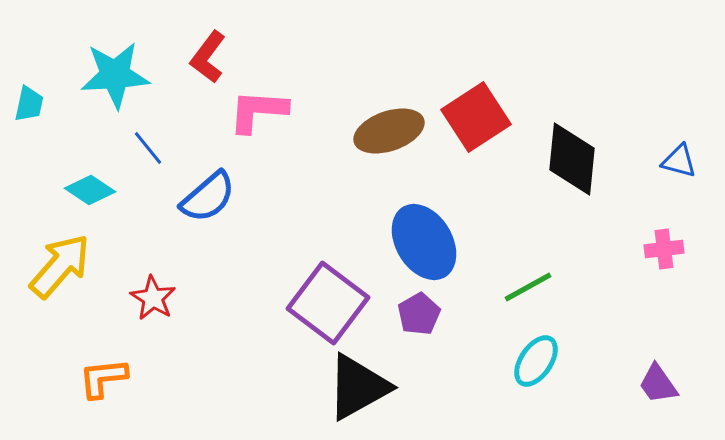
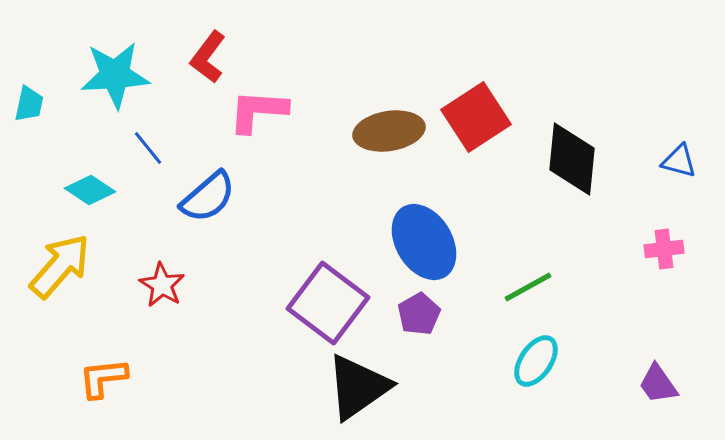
brown ellipse: rotated 10 degrees clockwise
red star: moved 9 px right, 13 px up
black triangle: rotated 6 degrees counterclockwise
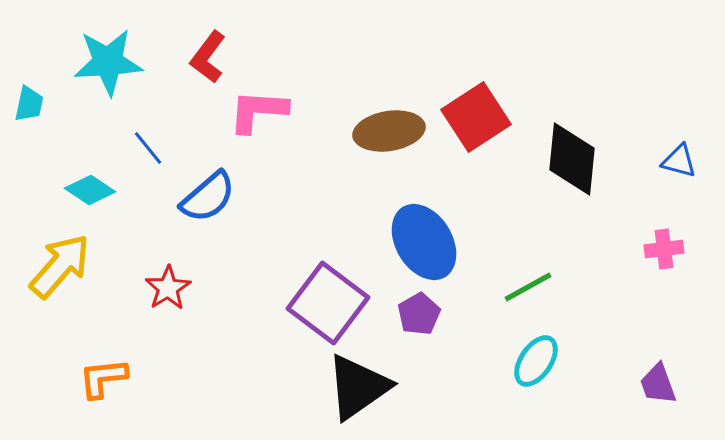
cyan star: moved 7 px left, 13 px up
red star: moved 6 px right, 3 px down; rotated 9 degrees clockwise
purple trapezoid: rotated 15 degrees clockwise
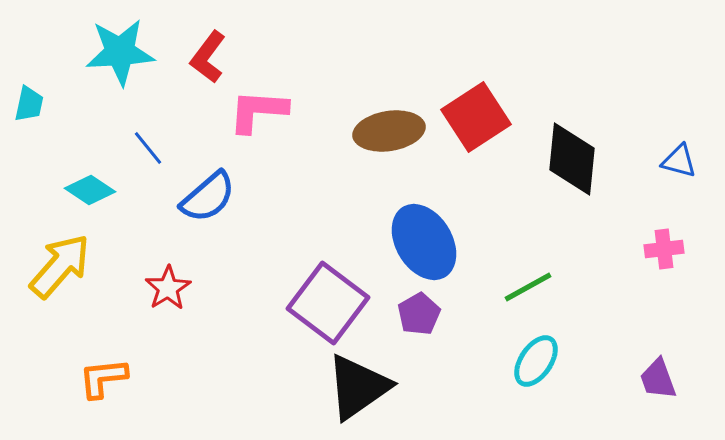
cyan star: moved 12 px right, 10 px up
purple trapezoid: moved 5 px up
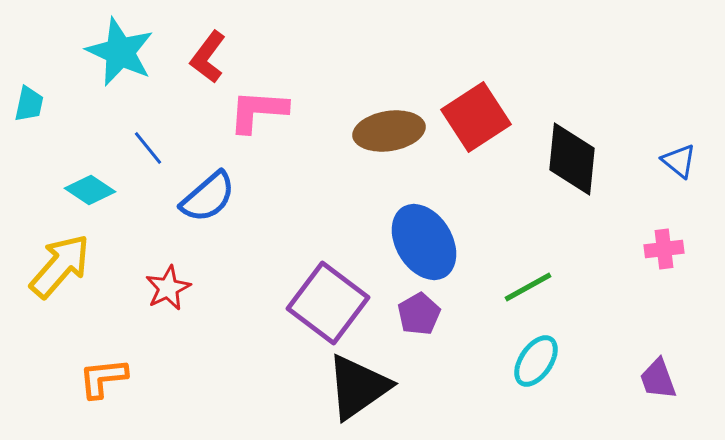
cyan star: rotated 28 degrees clockwise
blue triangle: rotated 24 degrees clockwise
red star: rotated 6 degrees clockwise
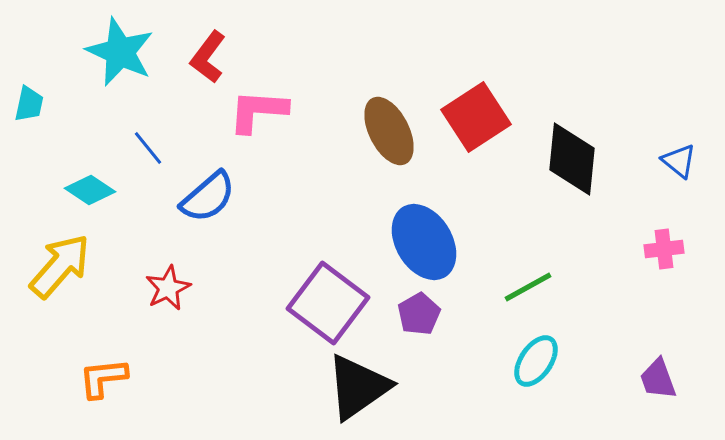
brown ellipse: rotated 72 degrees clockwise
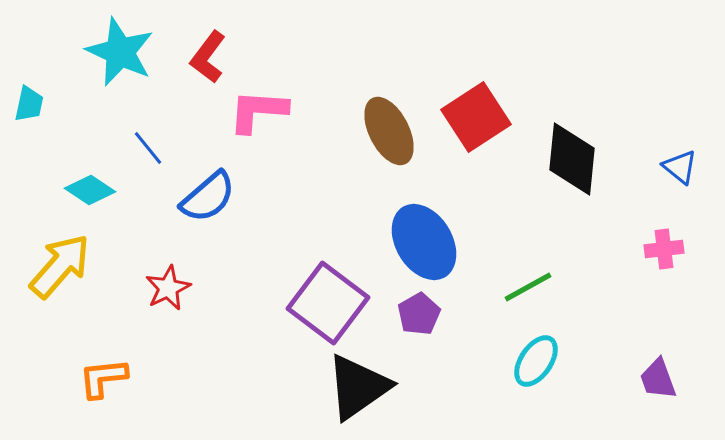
blue triangle: moved 1 px right, 6 px down
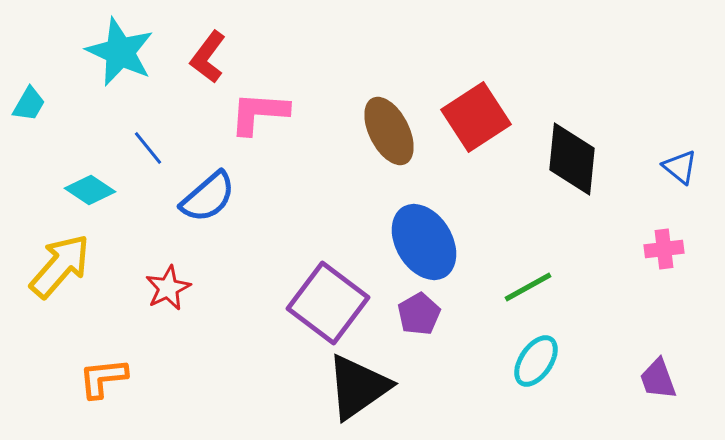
cyan trapezoid: rotated 18 degrees clockwise
pink L-shape: moved 1 px right, 2 px down
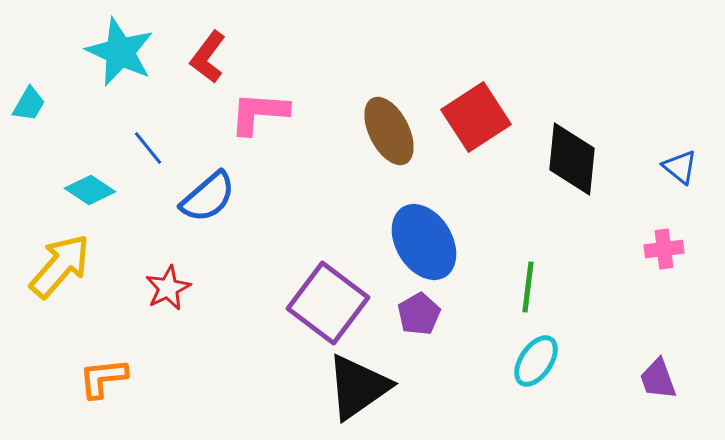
green line: rotated 54 degrees counterclockwise
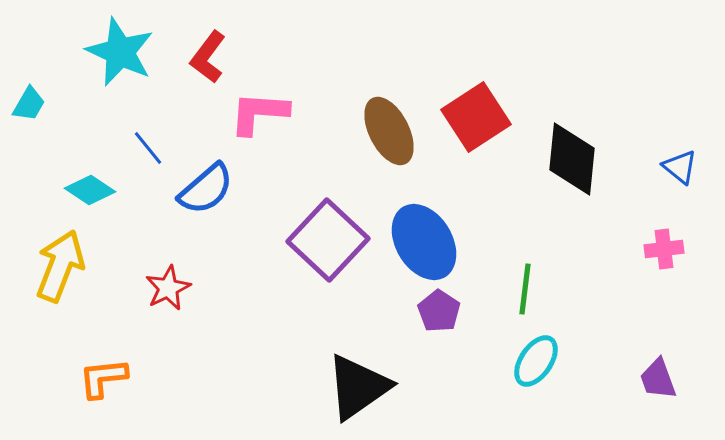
blue semicircle: moved 2 px left, 8 px up
yellow arrow: rotated 20 degrees counterclockwise
green line: moved 3 px left, 2 px down
purple square: moved 63 px up; rotated 6 degrees clockwise
purple pentagon: moved 20 px right, 3 px up; rotated 9 degrees counterclockwise
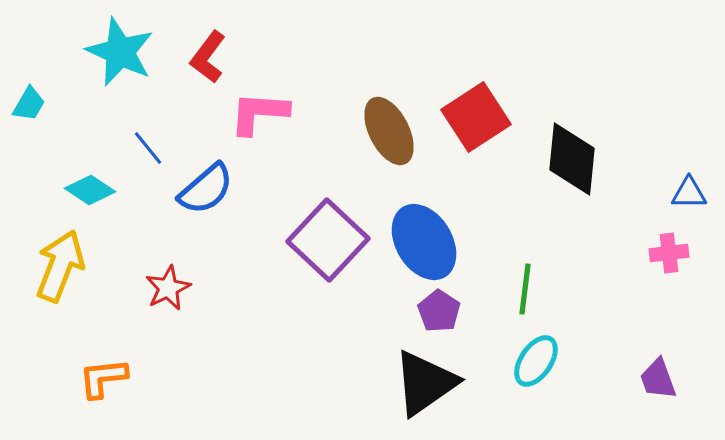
blue triangle: moved 9 px right, 26 px down; rotated 39 degrees counterclockwise
pink cross: moved 5 px right, 4 px down
black triangle: moved 67 px right, 4 px up
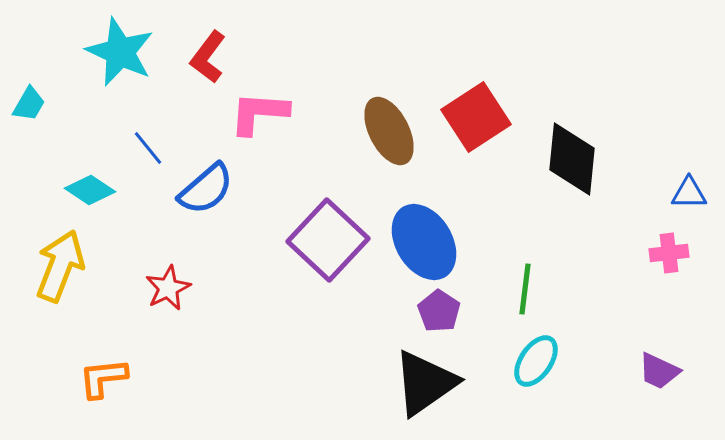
purple trapezoid: moved 1 px right, 8 px up; rotated 45 degrees counterclockwise
